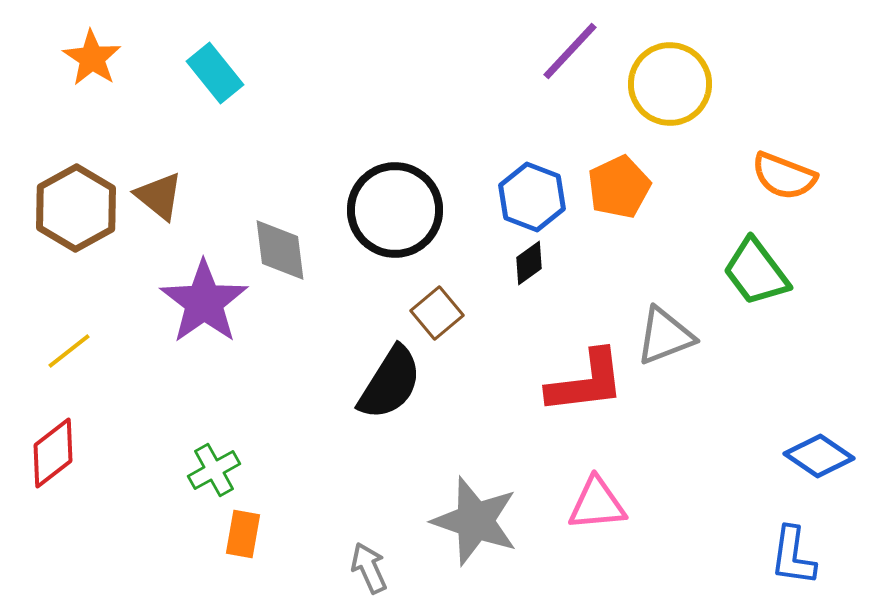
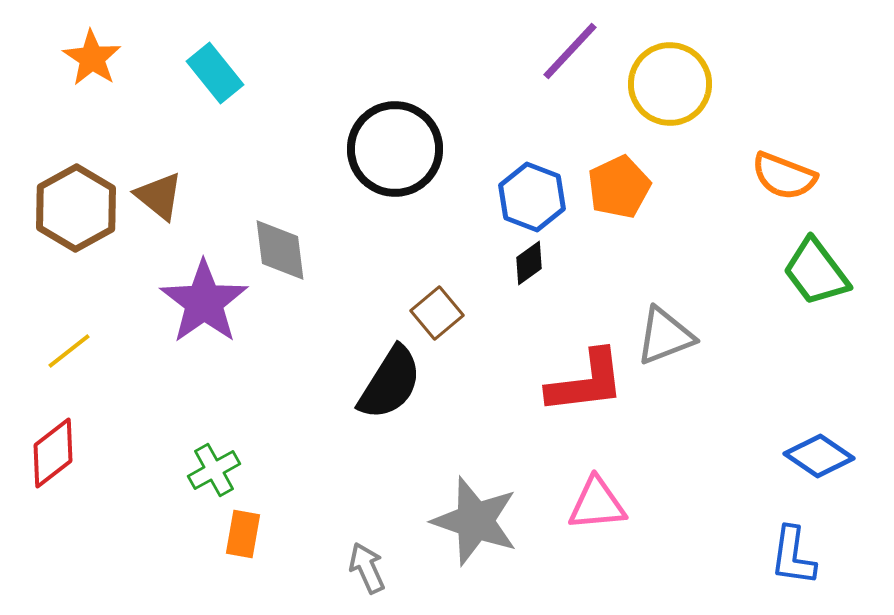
black circle: moved 61 px up
green trapezoid: moved 60 px right
gray arrow: moved 2 px left
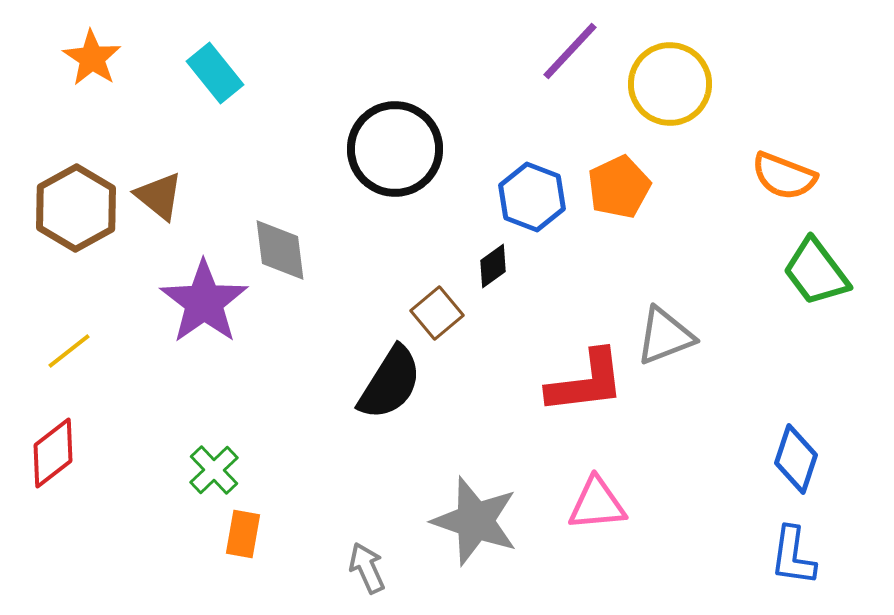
black diamond: moved 36 px left, 3 px down
blue diamond: moved 23 px left, 3 px down; rotated 74 degrees clockwise
green cross: rotated 15 degrees counterclockwise
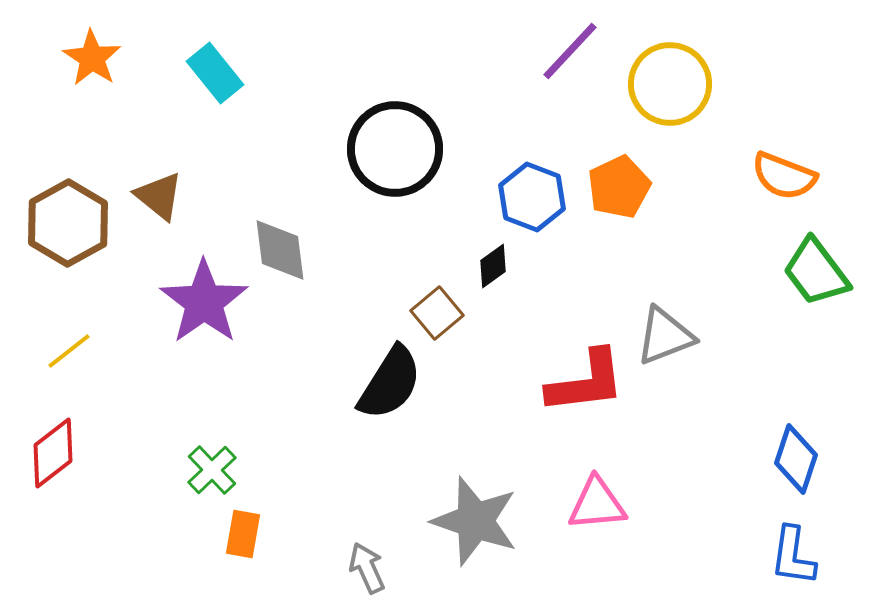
brown hexagon: moved 8 px left, 15 px down
green cross: moved 2 px left
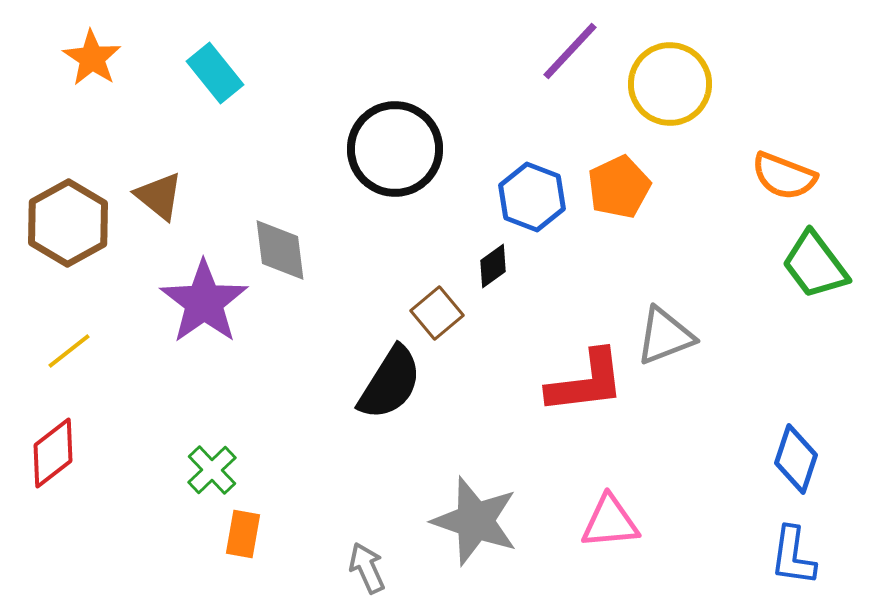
green trapezoid: moved 1 px left, 7 px up
pink triangle: moved 13 px right, 18 px down
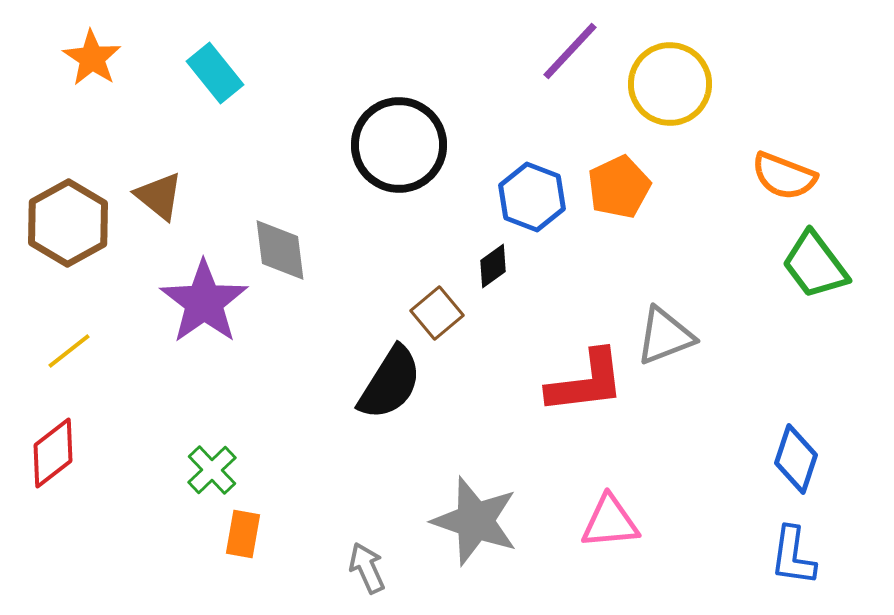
black circle: moved 4 px right, 4 px up
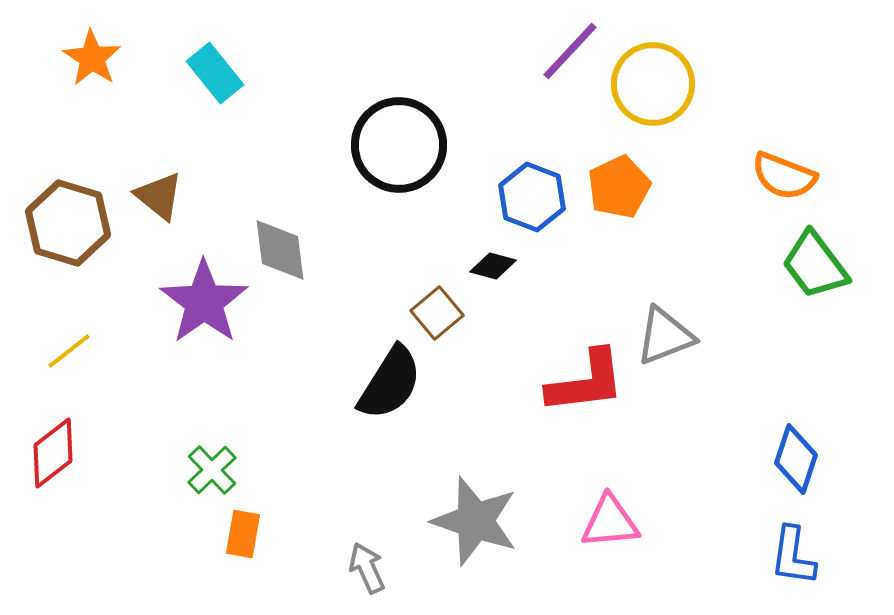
yellow circle: moved 17 px left
brown hexagon: rotated 14 degrees counterclockwise
black diamond: rotated 51 degrees clockwise
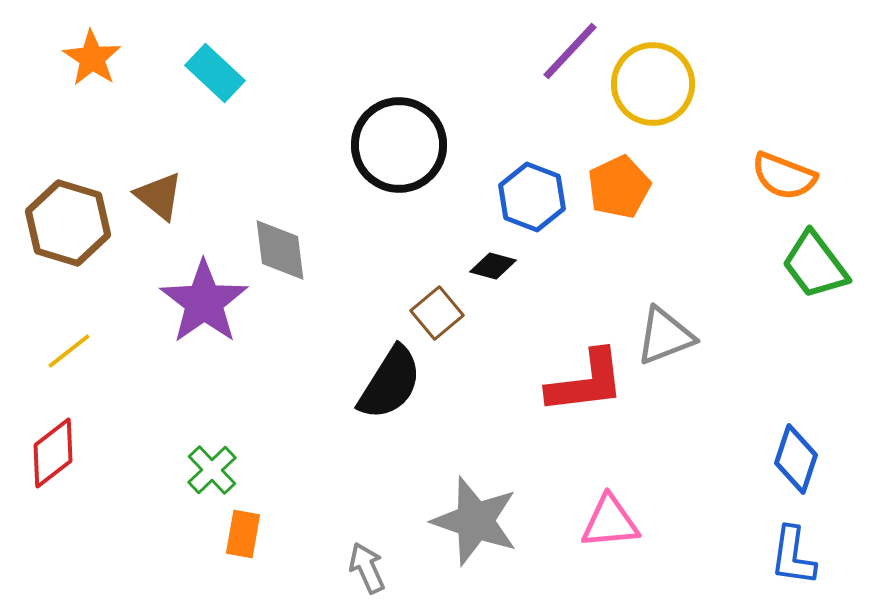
cyan rectangle: rotated 8 degrees counterclockwise
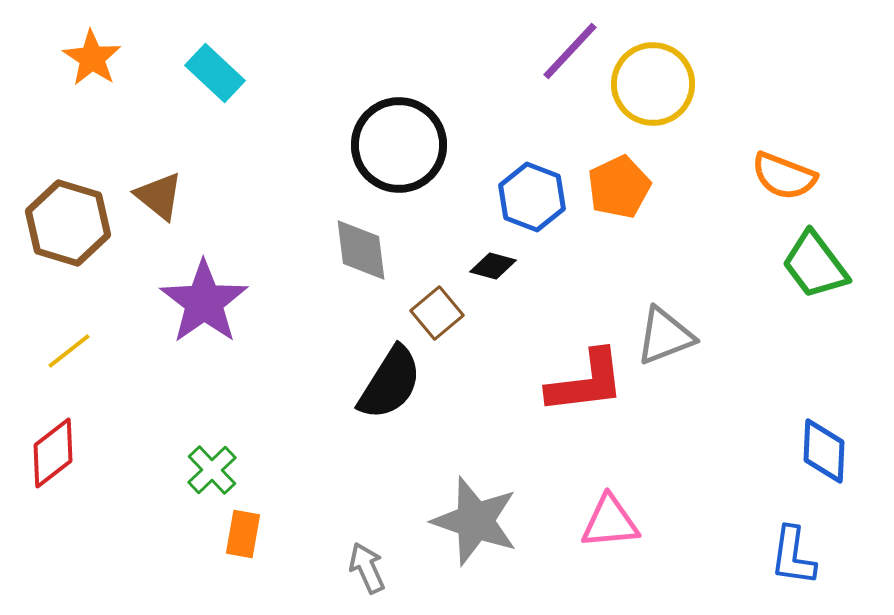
gray diamond: moved 81 px right
blue diamond: moved 28 px right, 8 px up; rotated 16 degrees counterclockwise
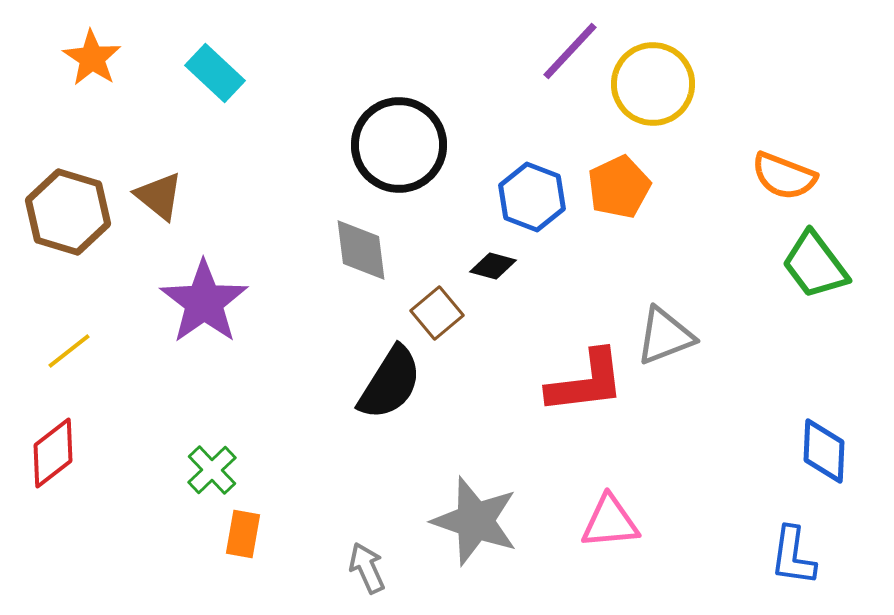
brown hexagon: moved 11 px up
